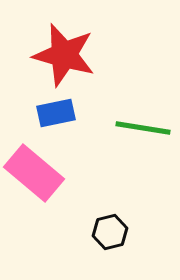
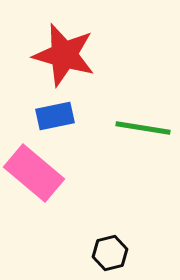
blue rectangle: moved 1 px left, 3 px down
black hexagon: moved 21 px down
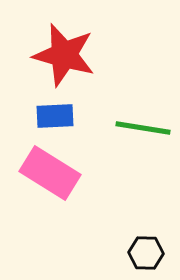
blue rectangle: rotated 9 degrees clockwise
pink rectangle: moved 16 px right; rotated 8 degrees counterclockwise
black hexagon: moved 36 px right; rotated 16 degrees clockwise
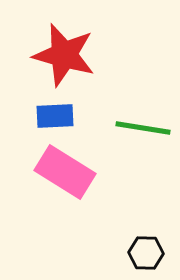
pink rectangle: moved 15 px right, 1 px up
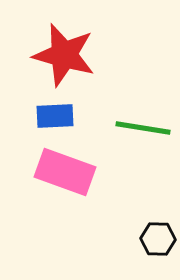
pink rectangle: rotated 12 degrees counterclockwise
black hexagon: moved 12 px right, 14 px up
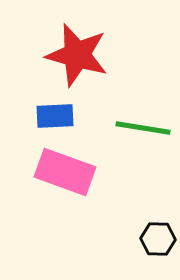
red star: moved 13 px right
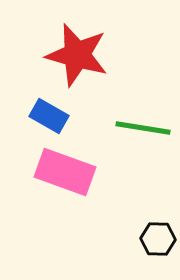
blue rectangle: moved 6 px left; rotated 33 degrees clockwise
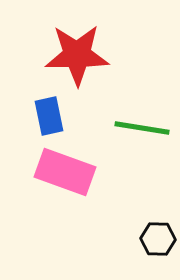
red star: rotated 16 degrees counterclockwise
blue rectangle: rotated 48 degrees clockwise
green line: moved 1 px left
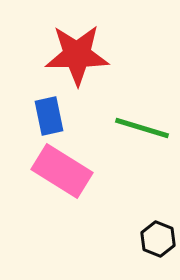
green line: rotated 8 degrees clockwise
pink rectangle: moved 3 px left, 1 px up; rotated 12 degrees clockwise
black hexagon: rotated 20 degrees clockwise
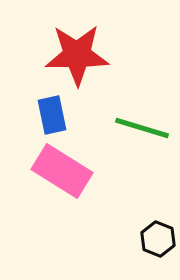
blue rectangle: moved 3 px right, 1 px up
